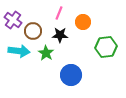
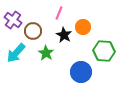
orange circle: moved 5 px down
black star: moved 4 px right; rotated 28 degrees clockwise
green hexagon: moved 2 px left, 4 px down; rotated 10 degrees clockwise
cyan arrow: moved 3 px left, 2 px down; rotated 125 degrees clockwise
blue circle: moved 10 px right, 3 px up
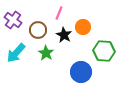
brown circle: moved 5 px right, 1 px up
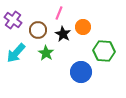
black star: moved 1 px left, 1 px up
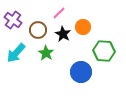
pink line: rotated 24 degrees clockwise
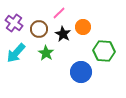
purple cross: moved 1 px right, 3 px down
brown circle: moved 1 px right, 1 px up
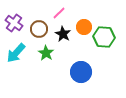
orange circle: moved 1 px right
green hexagon: moved 14 px up
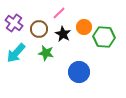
green star: rotated 21 degrees counterclockwise
blue circle: moved 2 px left
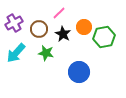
purple cross: rotated 24 degrees clockwise
green hexagon: rotated 15 degrees counterclockwise
